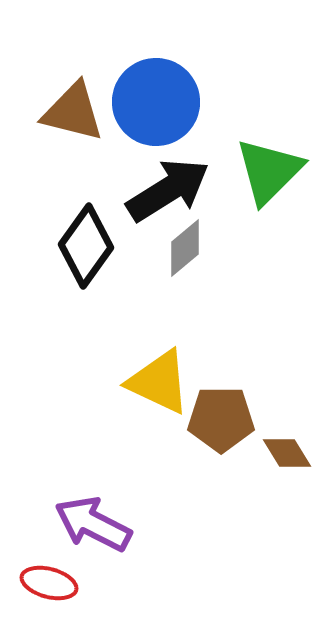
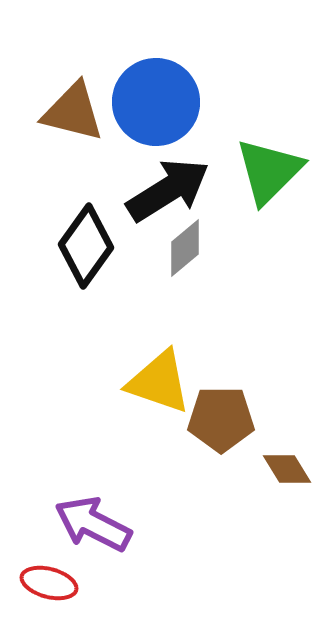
yellow triangle: rotated 6 degrees counterclockwise
brown diamond: moved 16 px down
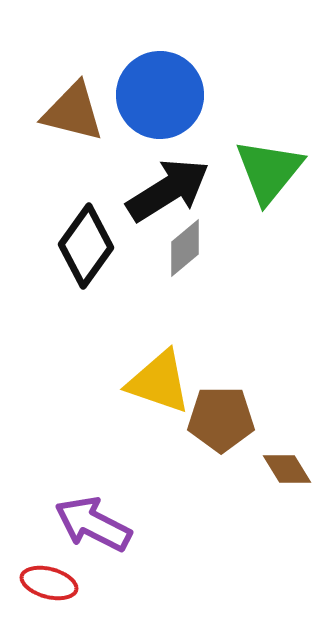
blue circle: moved 4 px right, 7 px up
green triangle: rotated 6 degrees counterclockwise
